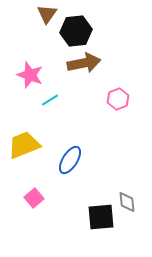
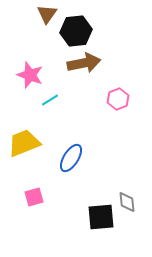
yellow trapezoid: moved 2 px up
blue ellipse: moved 1 px right, 2 px up
pink square: moved 1 px up; rotated 24 degrees clockwise
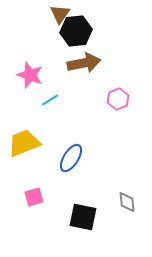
brown triangle: moved 13 px right
black square: moved 18 px left; rotated 16 degrees clockwise
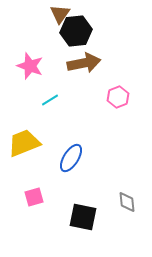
pink star: moved 9 px up
pink hexagon: moved 2 px up
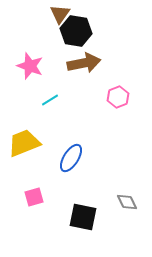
black hexagon: rotated 16 degrees clockwise
gray diamond: rotated 20 degrees counterclockwise
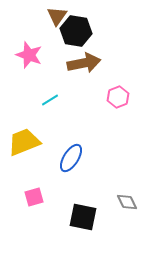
brown triangle: moved 3 px left, 2 px down
pink star: moved 1 px left, 11 px up
yellow trapezoid: moved 1 px up
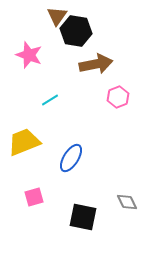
brown arrow: moved 12 px right, 1 px down
